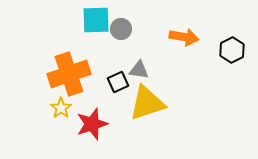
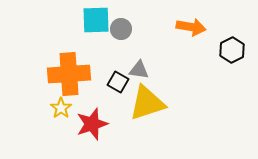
orange arrow: moved 7 px right, 10 px up
orange cross: rotated 15 degrees clockwise
black square: rotated 35 degrees counterclockwise
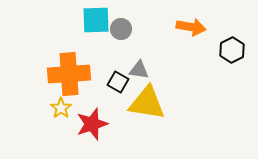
yellow triangle: rotated 27 degrees clockwise
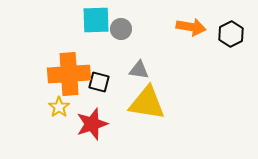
black hexagon: moved 1 px left, 16 px up
black square: moved 19 px left; rotated 15 degrees counterclockwise
yellow star: moved 2 px left, 1 px up
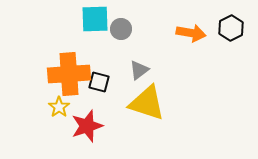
cyan square: moved 1 px left, 1 px up
orange arrow: moved 6 px down
black hexagon: moved 6 px up
gray triangle: rotated 45 degrees counterclockwise
yellow triangle: rotated 9 degrees clockwise
red star: moved 5 px left, 2 px down
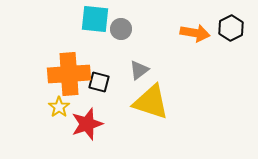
cyan square: rotated 8 degrees clockwise
orange arrow: moved 4 px right
yellow triangle: moved 4 px right, 1 px up
red star: moved 2 px up
